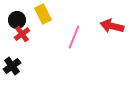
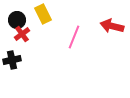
black cross: moved 6 px up; rotated 24 degrees clockwise
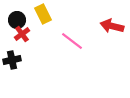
pink line: moved 2 px left, 4 px down; rotated 75 degrees counterclockwise
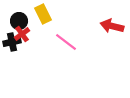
black circle: moved 2 px right, 1 px down
pink line: moved 6 px left, 1 px down
black cross: moved 18 px up
